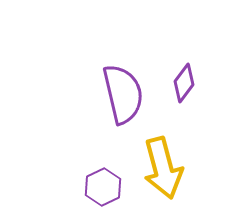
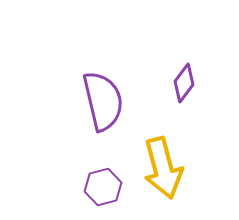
purple semicircle: moved 20 px left, 7 px down
purple hexagon: rotated 12 degrees clockwise
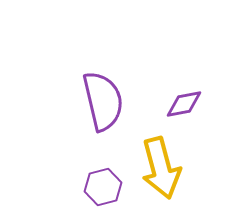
purple diamond: moved 21 px down; rotated 42 degrees clockwise
yellow arrow: moved 2 px left
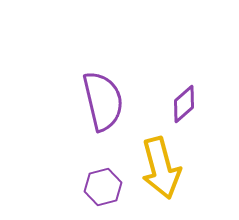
purple diamond: rotated 30 degrees counterclockwise
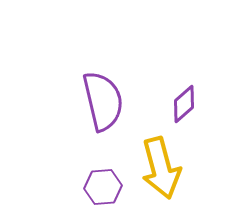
purple hexagon: rotated 9 degrees clockwise
